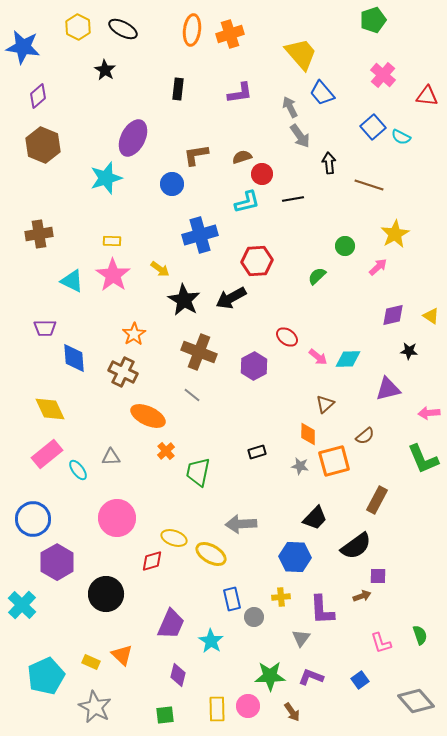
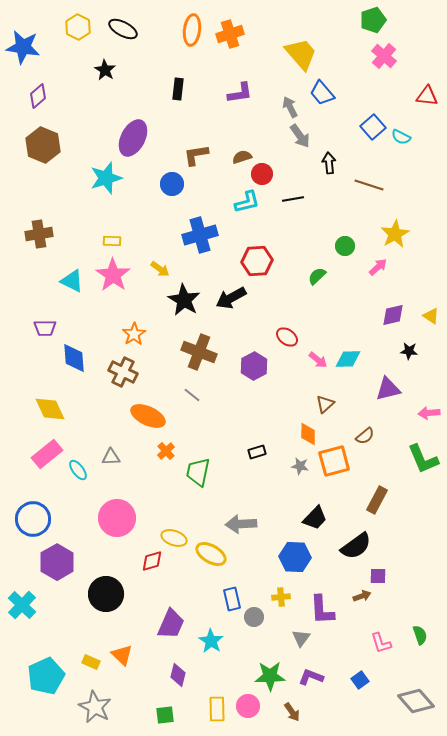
pink cross at (383, 75): moved 1 px right, 19 px up
pink arrow at (318, 357): moved 3 px down
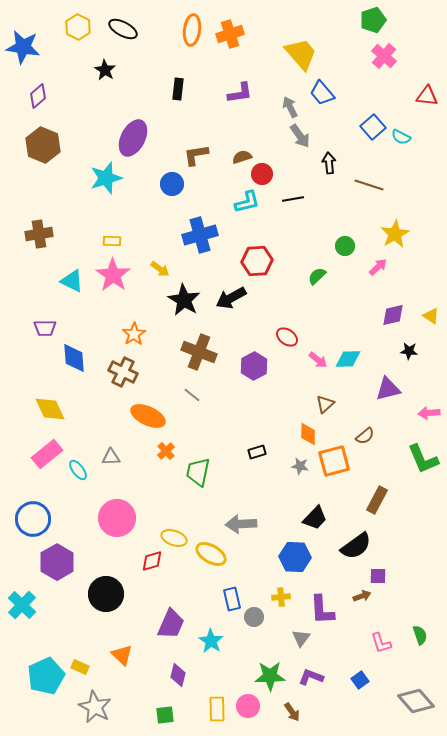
yellow rectangle at (91, 662): moved 11 px left, 5 px down
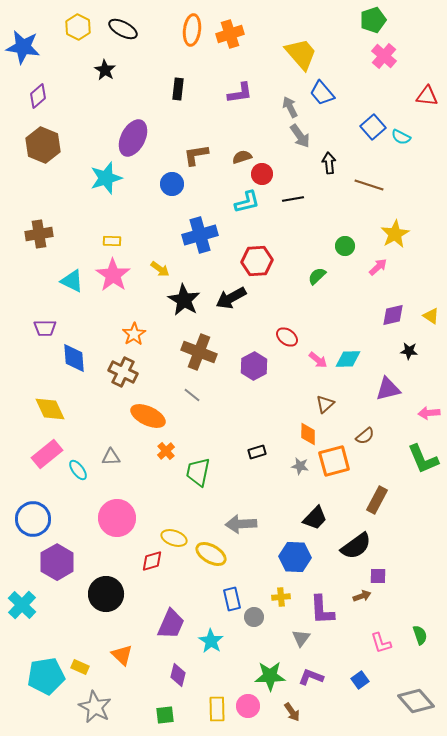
cyan pentagon at (46, 676): rotated 15 degrees clockwise
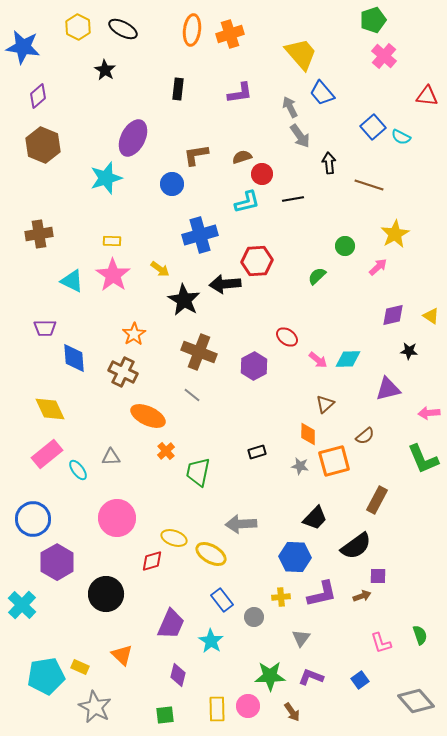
black arrow at (231, 298): moved 6 px left, 14 px up; rotated 24 degrees clockwise
blue rectangle at (232, 599): moved 10 px left, 1 px down; rotated 25 degrees counterclockwise
purple L-shape at (322, 610): moved 16 px up; rotated 100 degrees counterclockwise
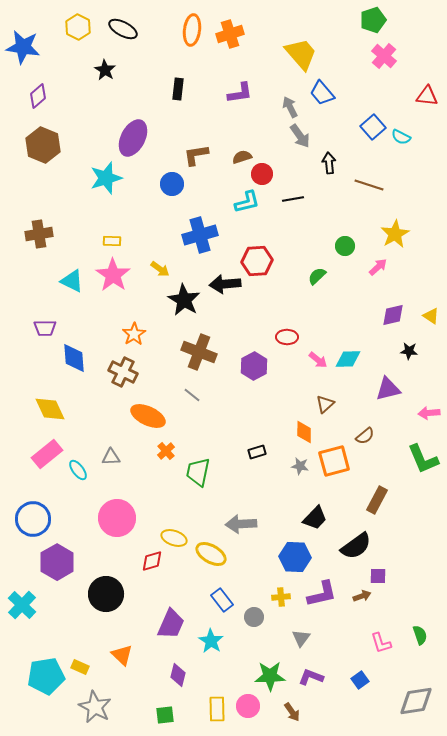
red ellipse at (287, 337): rotated 35 degrees counterclockwise
orange diamond at (308, 434): moved 4 px left, 2 px up
gray diamond at (416, 701): rotated 57 degrees counterclockwise
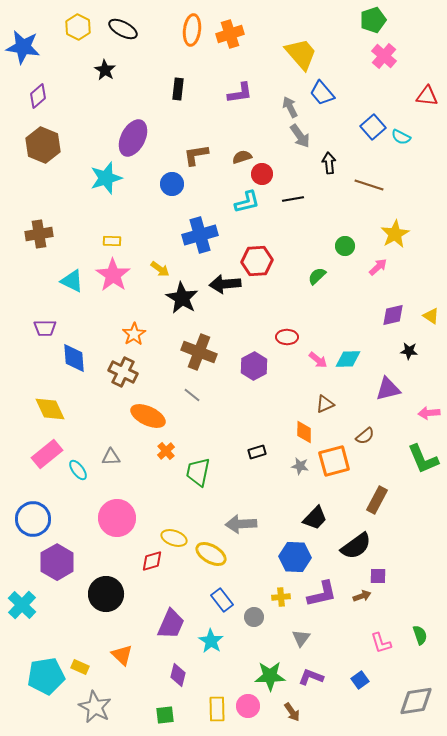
black star at (184, 300): moved 2 px left, 2 px up
brown triangle at (325, 404): rotated 18 degrees clockwise
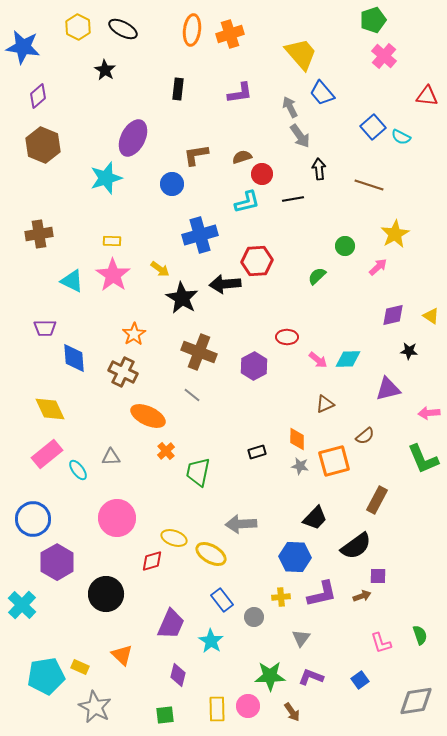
black arrow at (329, 163): moved 10 px left, 6 px down
orange diamond at (304, 432): moved 7 px left, 7 px down
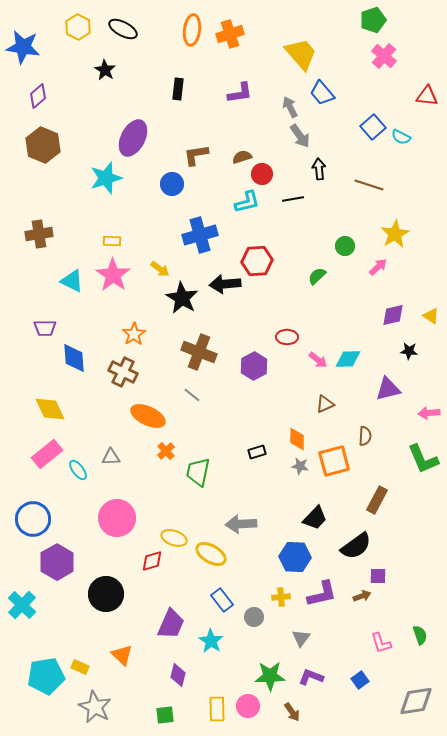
brown semicircle at (365, 436): rotated 48 degrees counterclockwise
